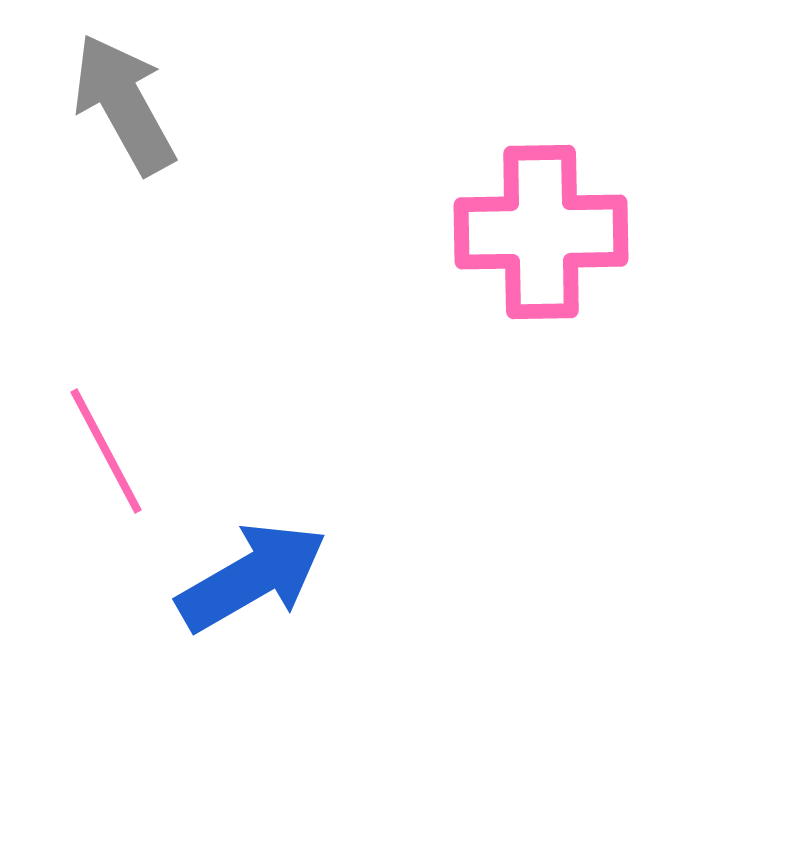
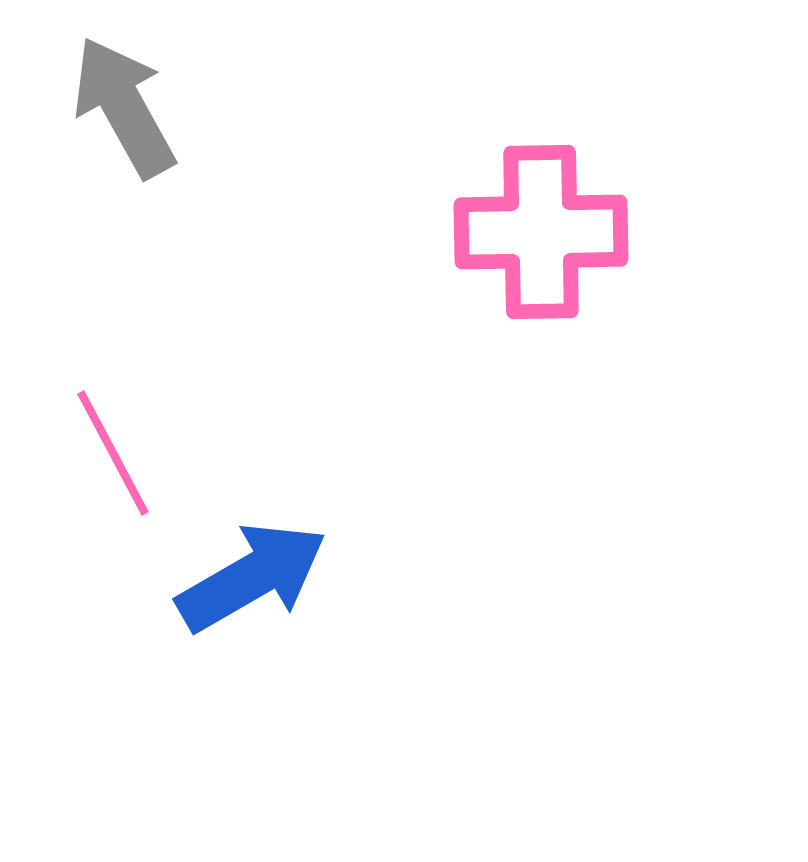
gray arrow: moved 3 px down
pink line: moved 7 px right, 2 px down
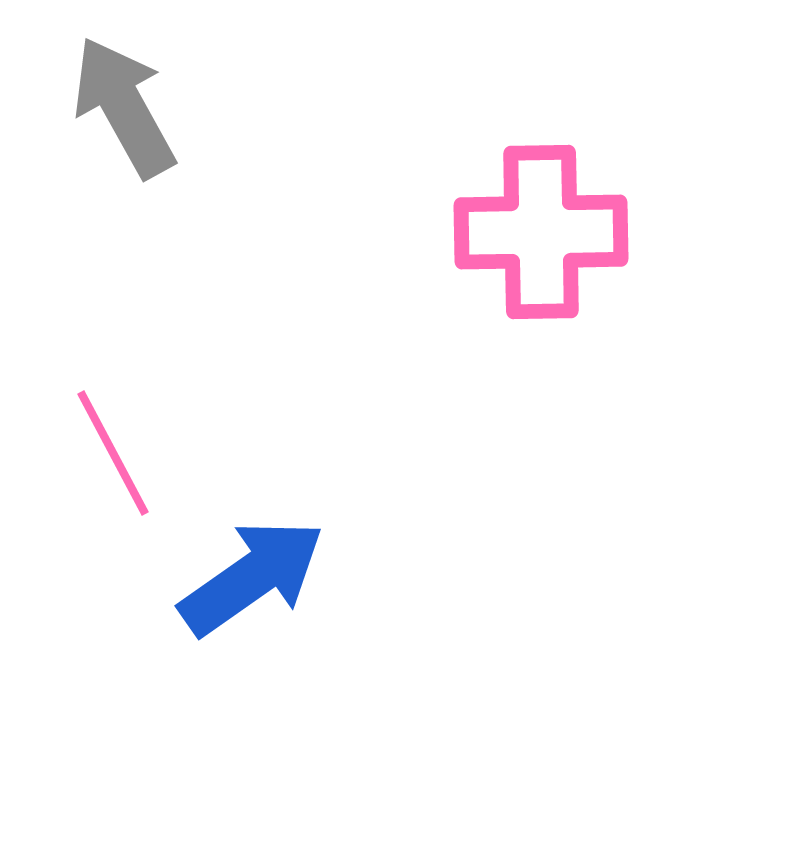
blue arrow: rotated 5 degrees counterclockwise
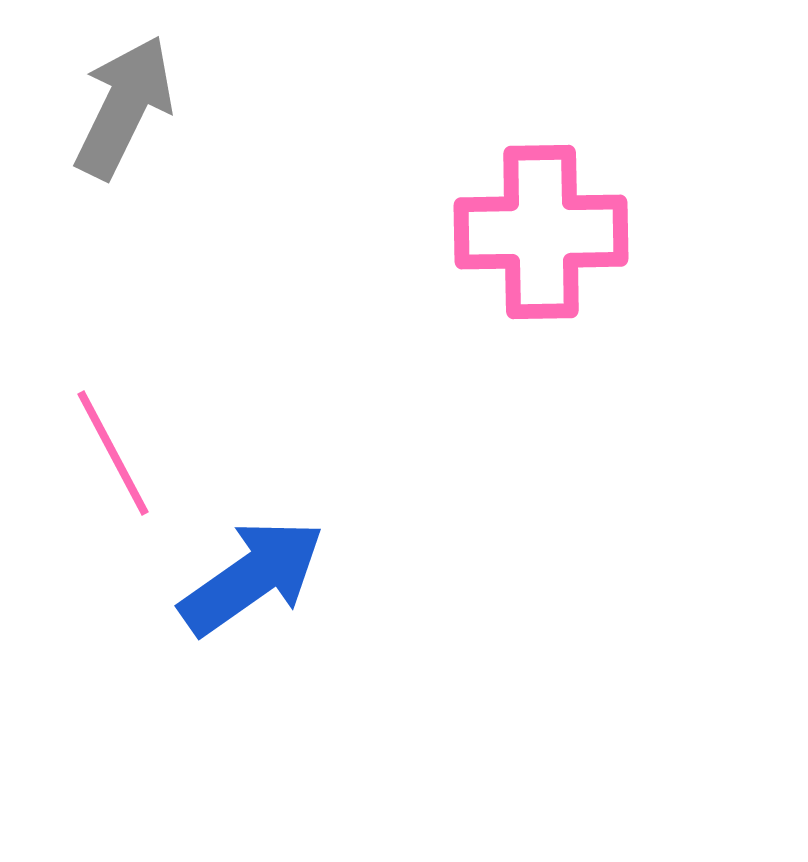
gray arrow: rotated 55 degrees clockwise
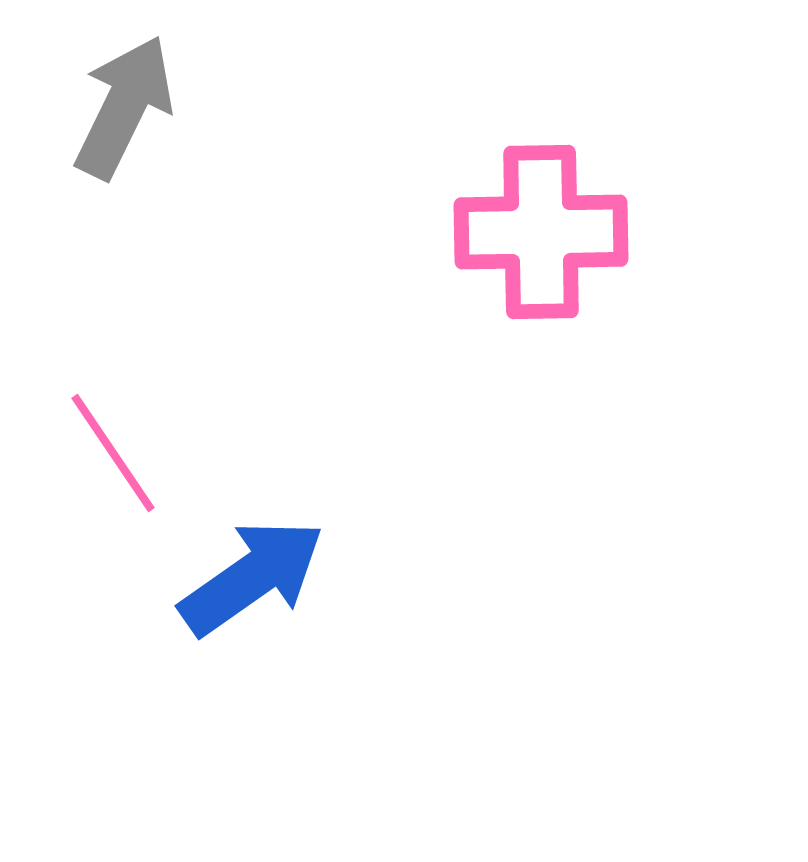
pink line: rotated 6 degrees counterclockwise
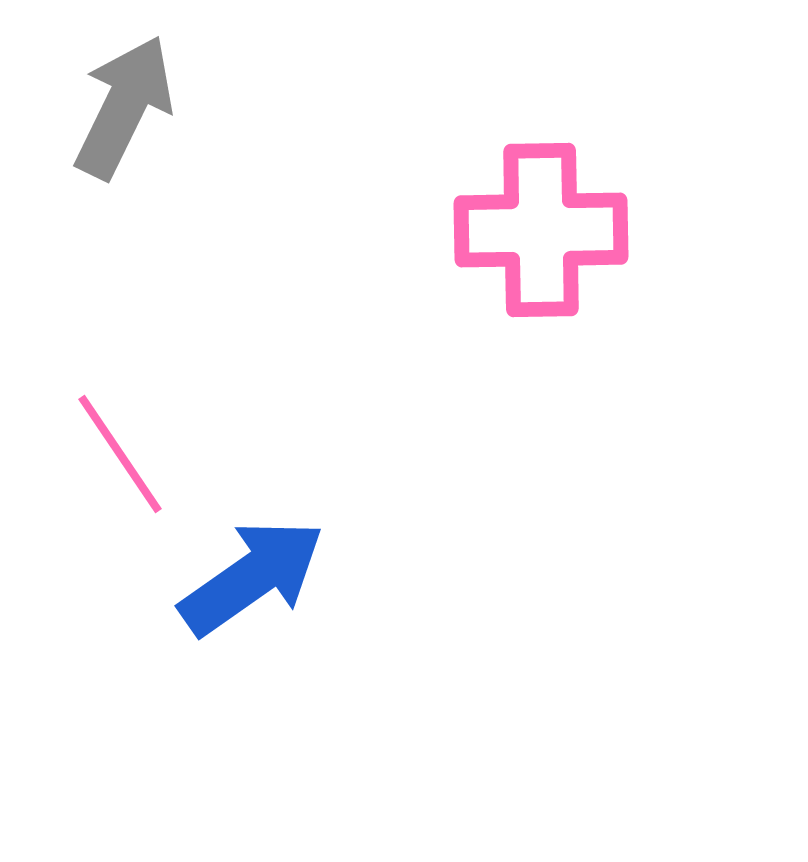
pink cross: moved 2 px up
pink line: moved 7 px right, 1 px down
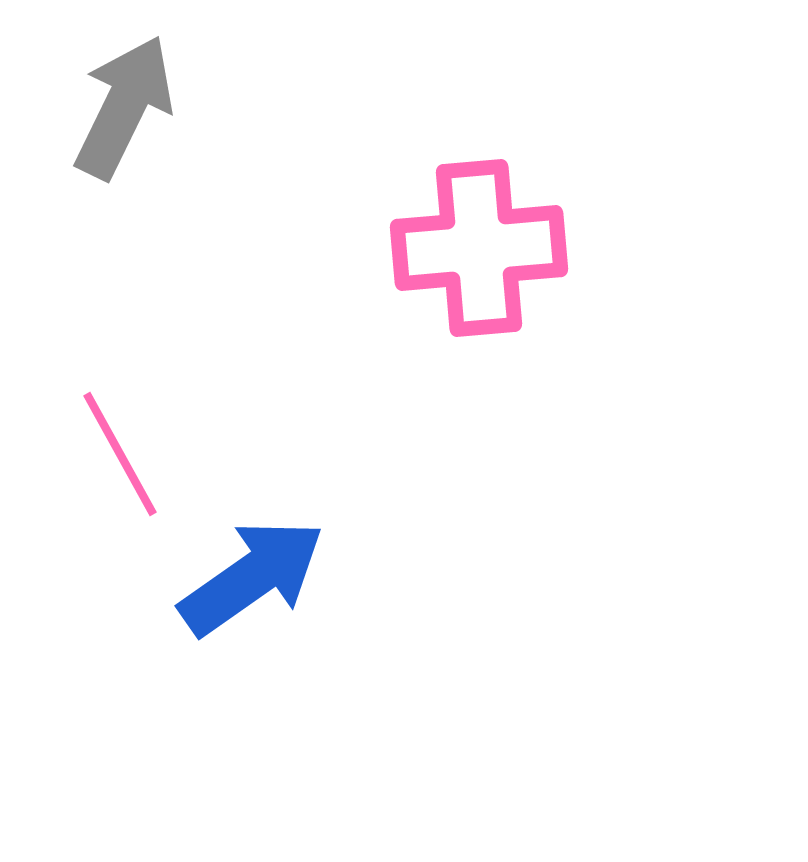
pink cross: moved 62 px left, 18 px down; rotated 4 degrees counterclockwise
pink line: rotated 5 degrees clockwise
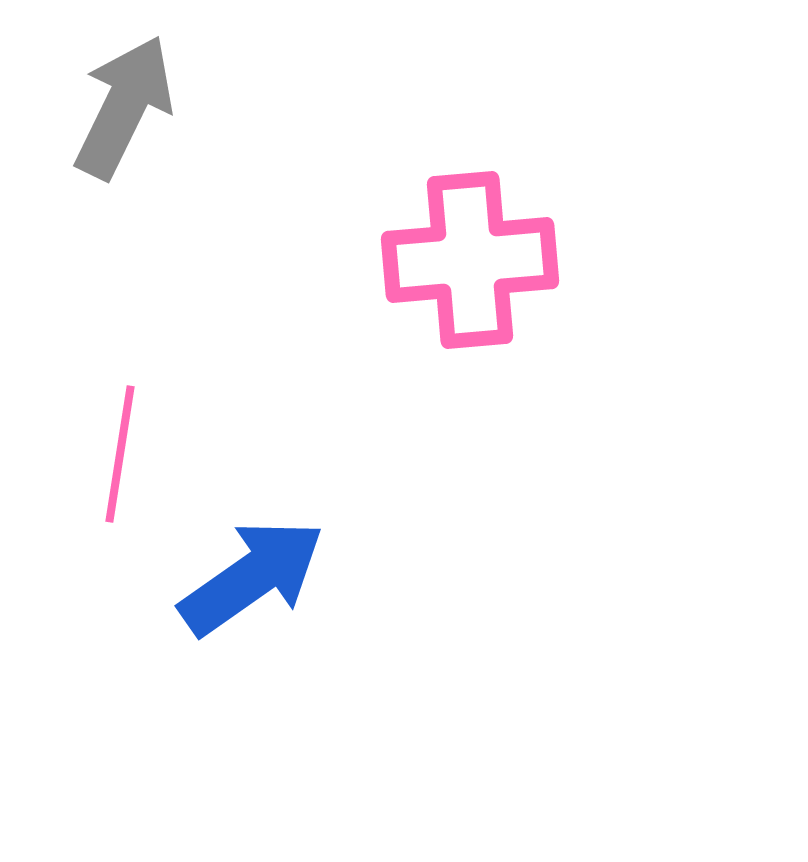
pink cross: moved 9 px left, 12 px down
pink line: rotated 38 degrees clockwise
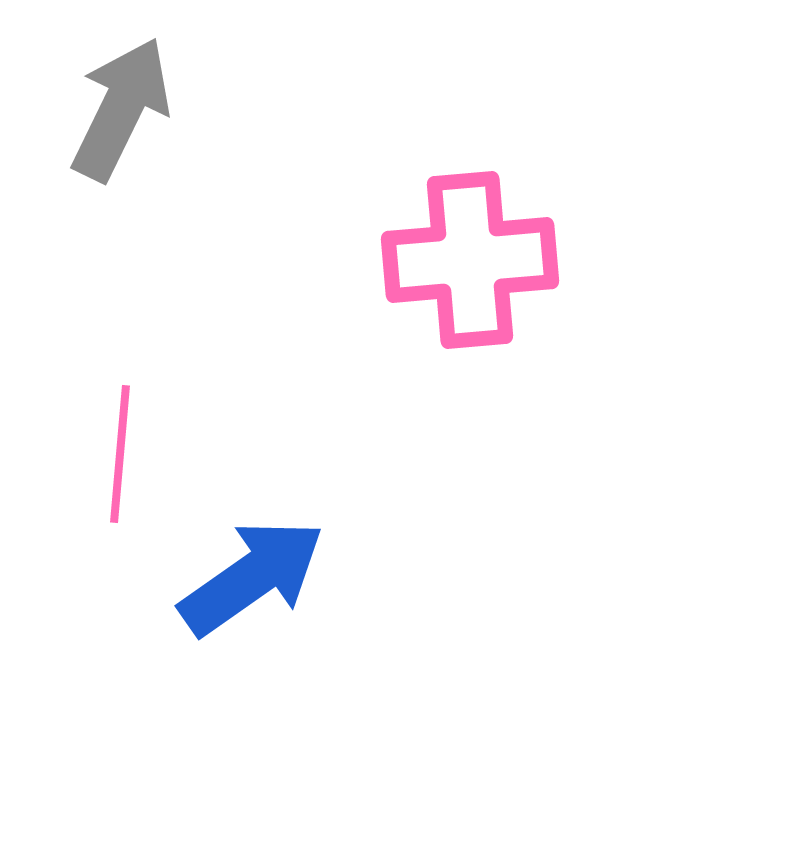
gray arrow: moved 3 px left, 2 px down
pink line: rotated 4 degrees counterclockwise
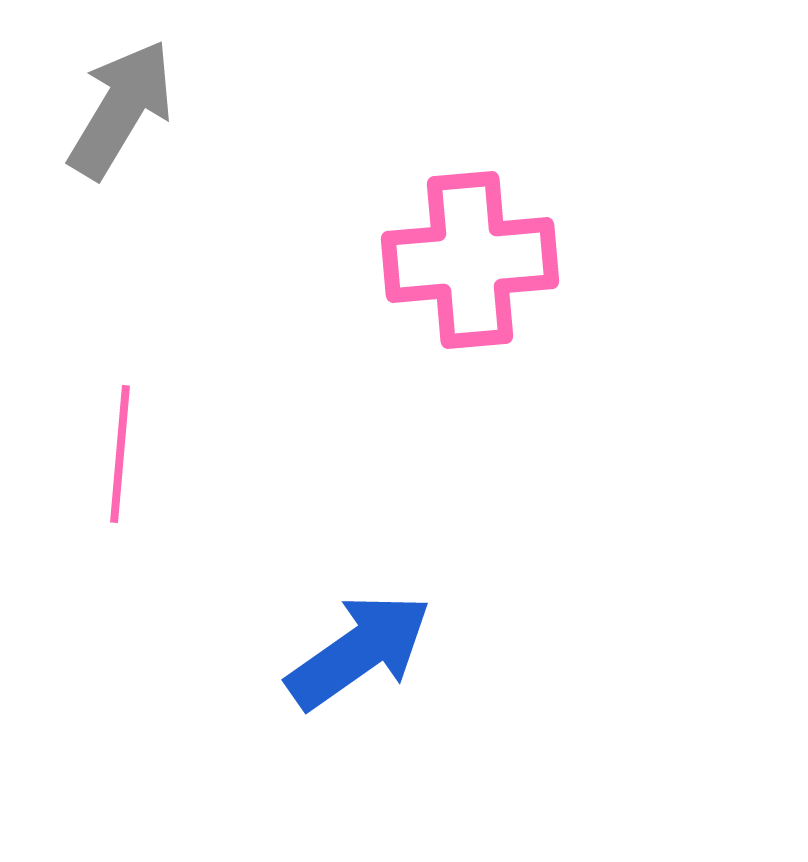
gray arrow: rotated 5 degrees clockwise
blue arrow: moved 107 px right, 74 px down
